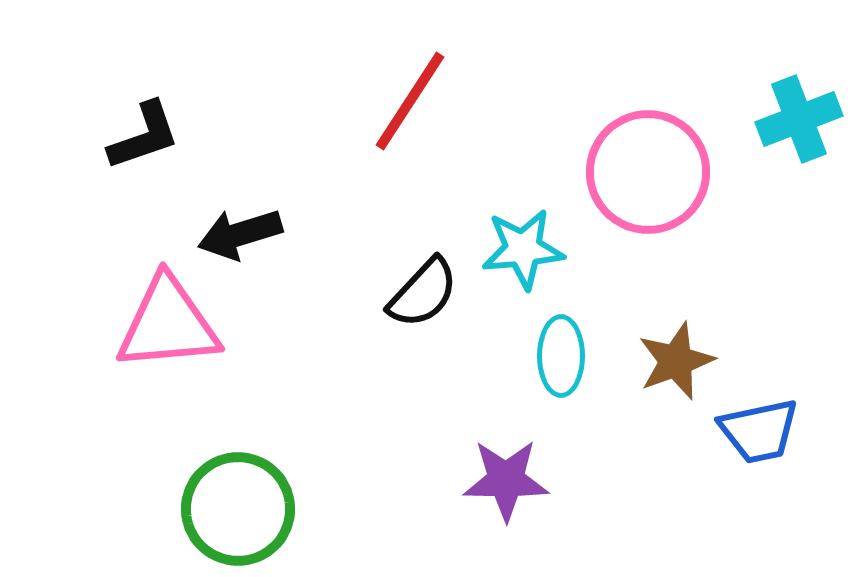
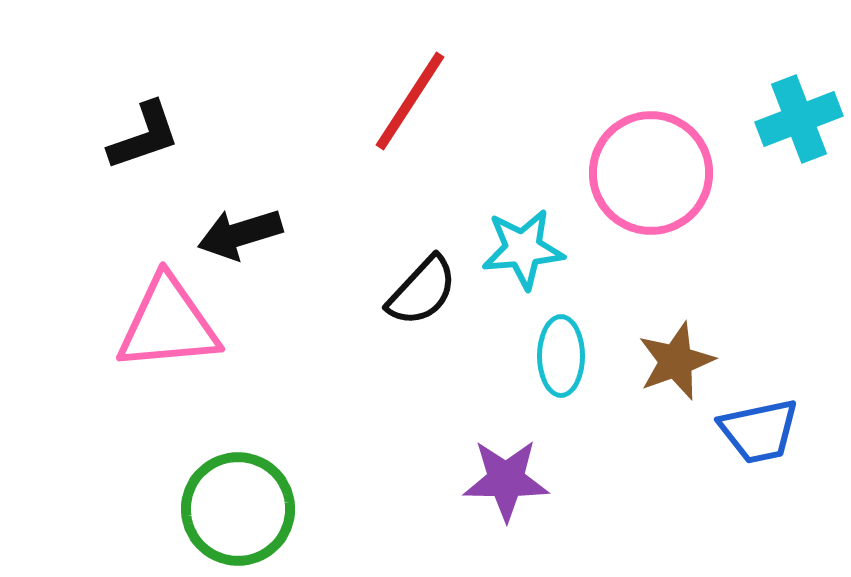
pink circle: moved 3 px right, 1 px down
black semicircle: moved 1 px left, 2 px up
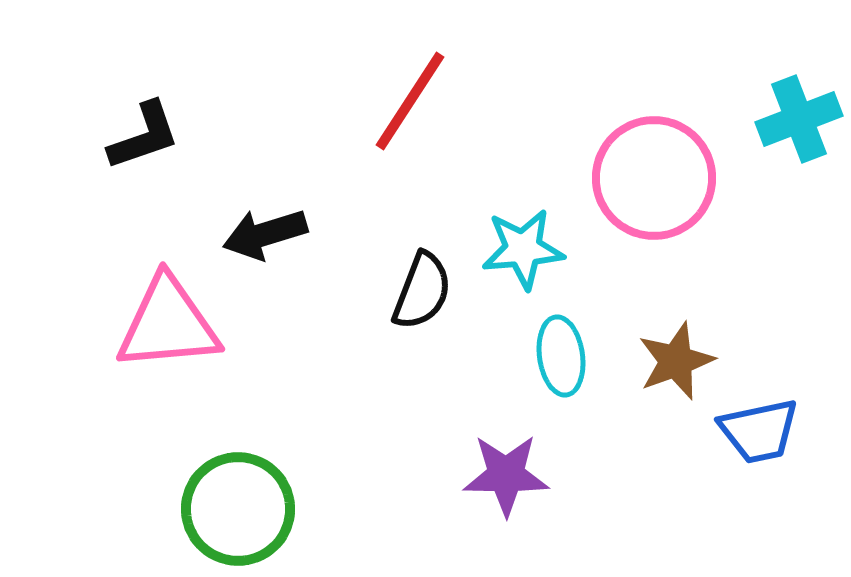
pink circle: moved 3 px right, 5 px down
black arrow: moved 25 px right
black semicircle: rotated 22 degrees counterclockwise
cyan ellipse: rotated 8 degrees counterclockwise
purple star: moved 5 px up
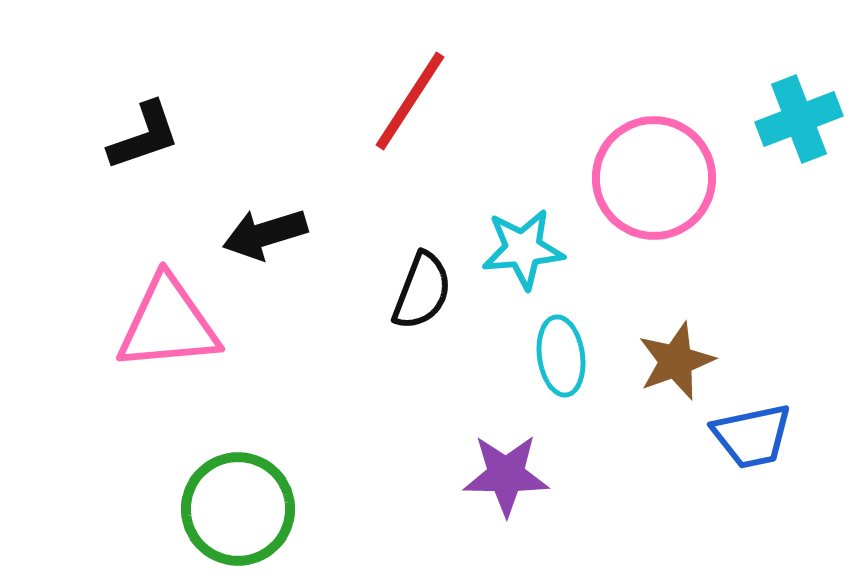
blue trapezoid: moved 7 px left, 5 px down
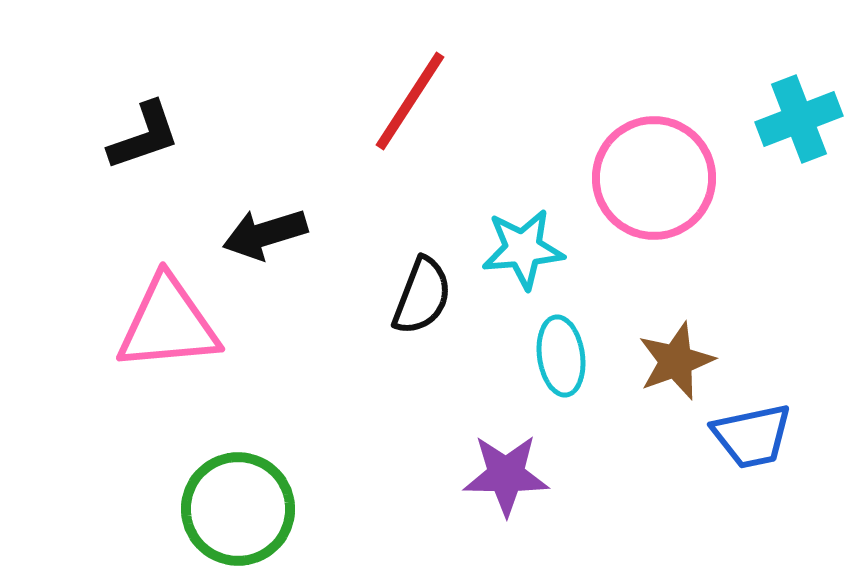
black semicircle: moved 5 px down
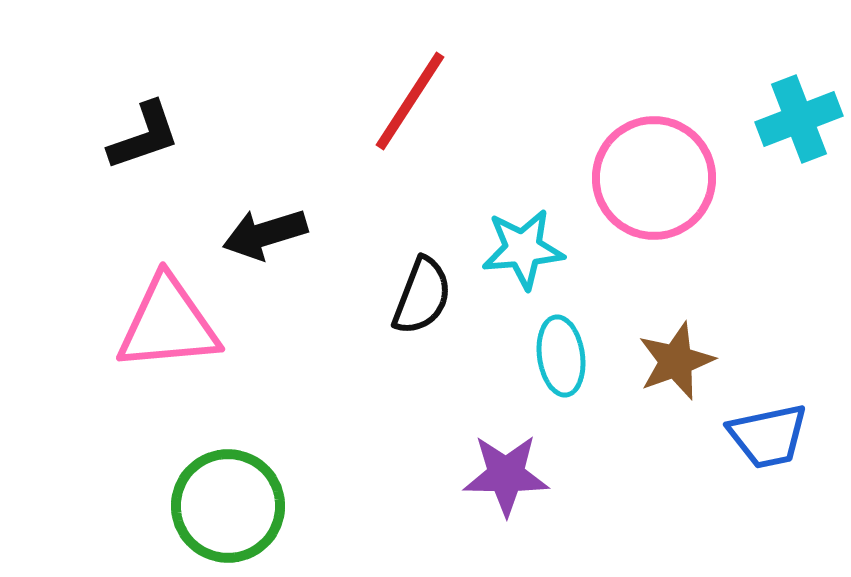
blue trapezoid: moved 16 px right
green circle: moved 10 px left, 3 px up
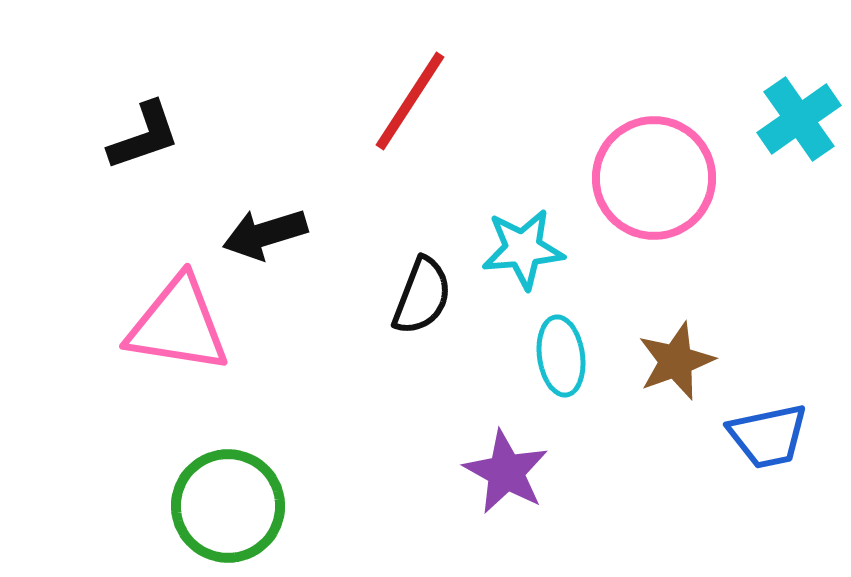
cyan cross: rotated 14 degrees counterclockwise
pink triangle: moved 10 px right, 1 px down; rotated 14 degrees clockwise
purple star: moved 3 px up; rotated 28 degrees clockwise
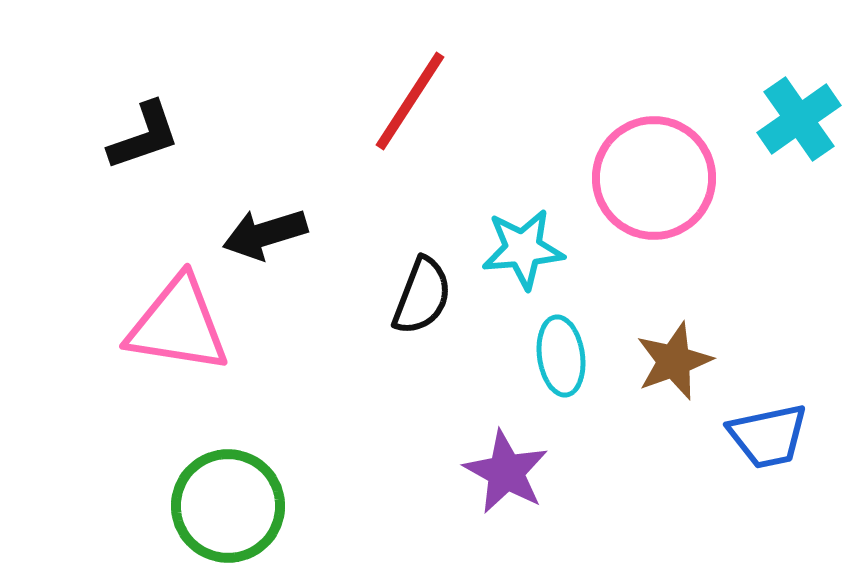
brown star: moved 2 px left
